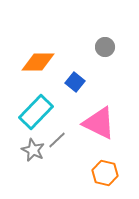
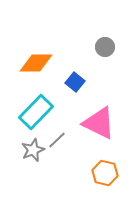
orange diamond: moved 2 px left, 1 px down
gray star: rotated 25 degrees clockwise
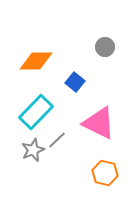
orange diamond: moved 2 px up
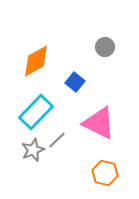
orange diamond: rotated 28 degrees counterclockwise
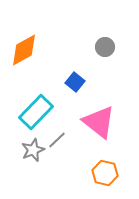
orange diamond: moved 12 px left, 11 px up
pink triangle: moved 1 px up; rotated 12 degrees clockwise
